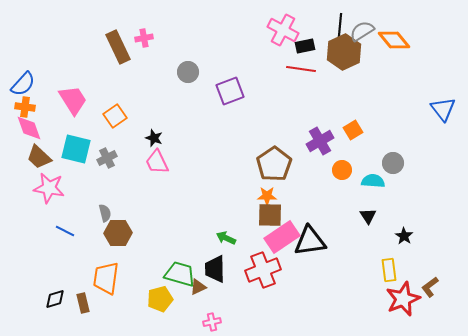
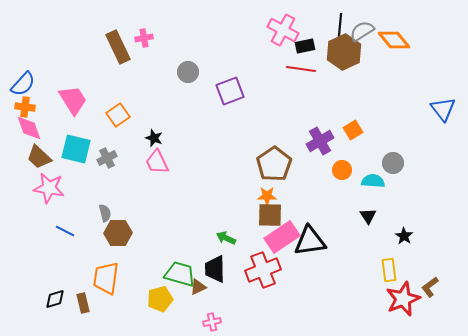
orange square at (115, 116): moved 3 px right, 1 px up
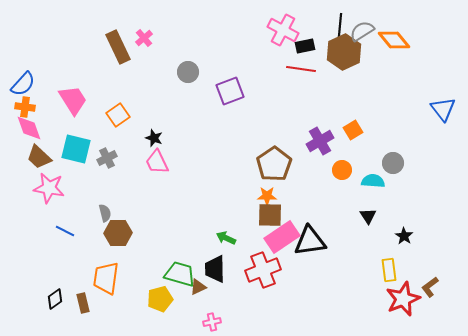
pink cross at (144, 38): rotated 30 degrees counterclockwise
black diamond at (55, 299): rotated 20 degrees counterclockwise
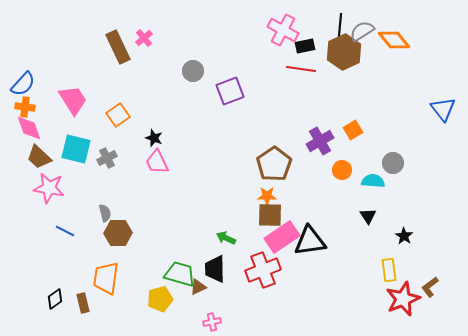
gray circle at (188, 72): moved 5 px right, 1 px up
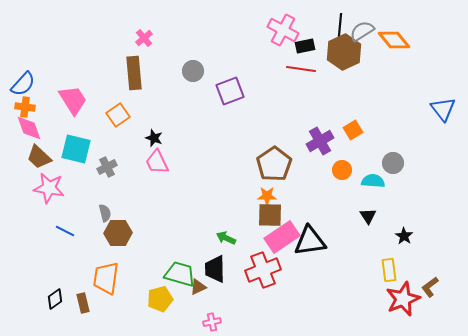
brown rectangle at (118, 47): moved 16 px right, 26 px down; rotated 20 degrees clockwise
gray cross at (107, 158): moved 9 px down
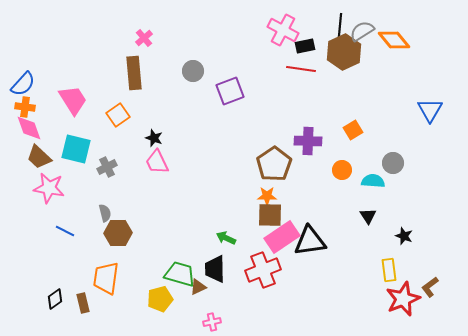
blue triangle at (443, 109): moved 13 px left, 1 px down; rotated 8 degrees clockwise
purple cross at (320, 141): moved 12 px left; rotated 32 degrees clockwise
black star at (404, 236): rotated 12 degrees counterclockwise
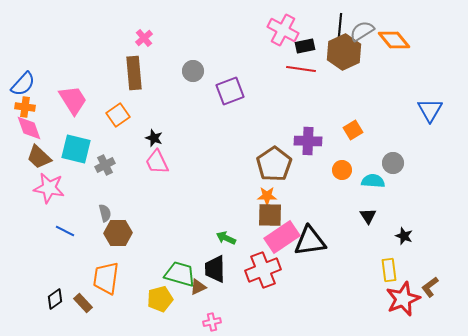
gray cross at (107, 167): moved 2 px left, 2 px up
brown rectangle at (83, 303): rotated 30 degrees counterclockwise
